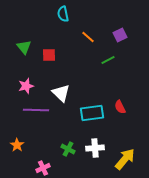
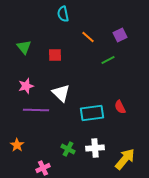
red square: moved 6 px right
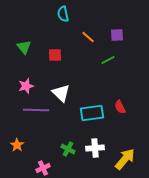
purple square: moved 3 px left; rotated 24 degrees clockwise
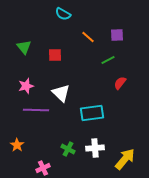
cyan semicircle: rotated 49 degrees counterclockwise
red semicircle: moved 24 px up; rotated 64 degrees clockwise
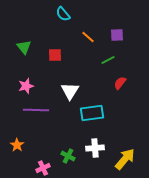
cyan semicircle: rotated 21 degrees clockwise
white triangle: moved 9 px right, 2 px up; rotated 18 degrees clockwise
green cross: moved 7 px down
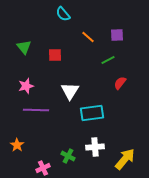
white cross: moved 1 px up
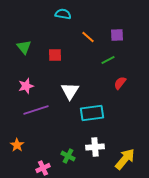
cyan semicircle: rotated 140 degrees clockwise
purple line: rotated 20 degrees counterclockwise
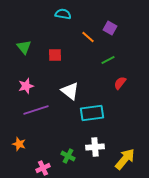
purple square: moved 7 px left, 7 px up; rotated 32 degrees clockwise
white triangle: rotated 24 degrees counterclockwise
orange star: moved 2 px right, 1 px up; rotated 16 degrees counterclockwise
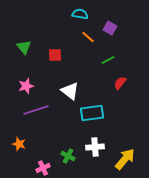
cyan semicircle: moved 17 px right
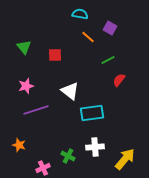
red semicircle: moved 1 px left, 3 px up
orange star: moved 1 px down
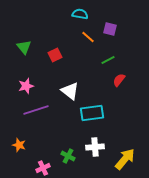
purple square: moved 1 px down; rotated 16 degrees counterclockwise
red square: rotated 24 degrees counterclockwise
